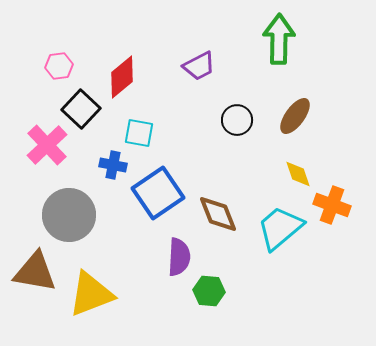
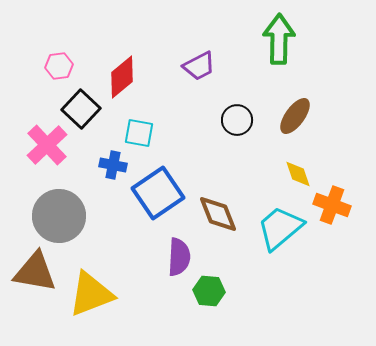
gray circle: moved 10 px left, 1 px down
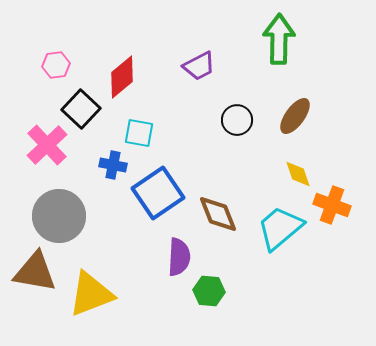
pink hexagon: moved 3 px left, 1 px up
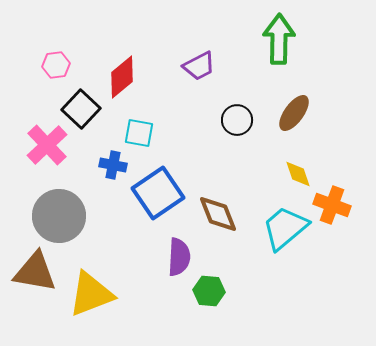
brown ellipse: moved 1 px left, 3 px up
cyan trapezoid: moved 5 px right
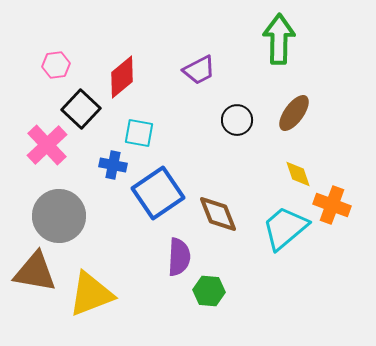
purple trapezoid: moved 4 px down
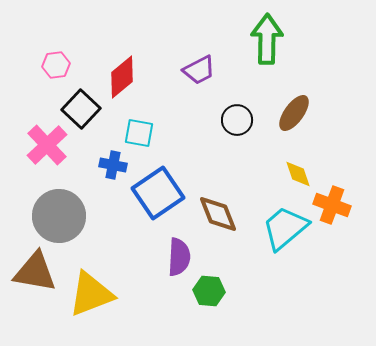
green arrow: moved 12 px left
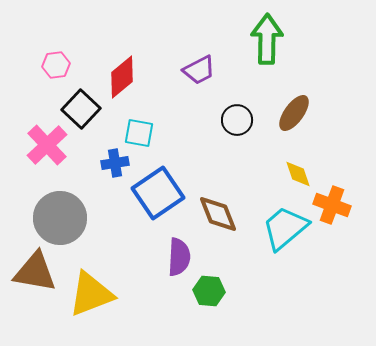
blue cross: moved 2 px right, 2 px up; rotated 20 degrees counterclockwise
gray circle: moved 1 px right, 2 px down
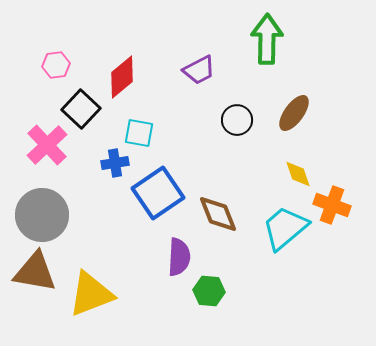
gray circle: moved 18 px left, 3 px up
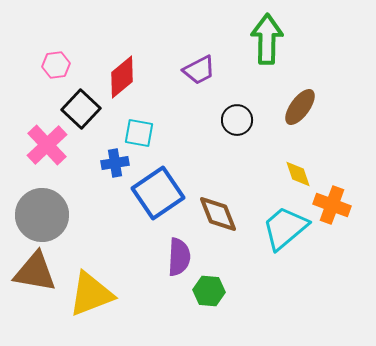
brown ellipse: moved 6 px right, 6 px up
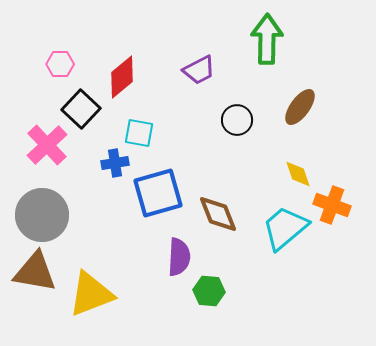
pink hexagon: moved 4 px right, 1 px up; rotated 8 degrees clockwise
blue square: rotated 18 degrees clockwise
